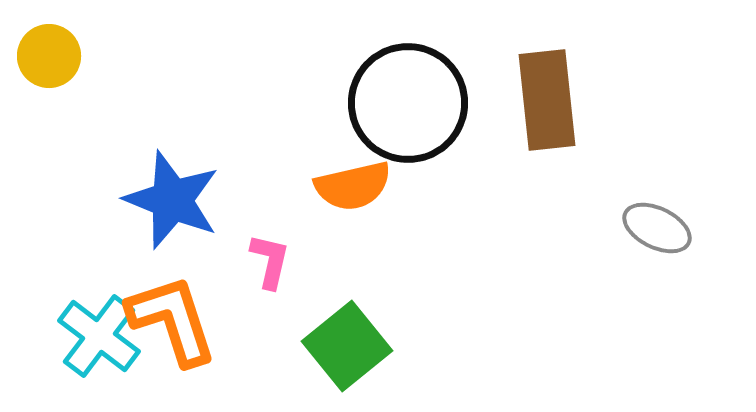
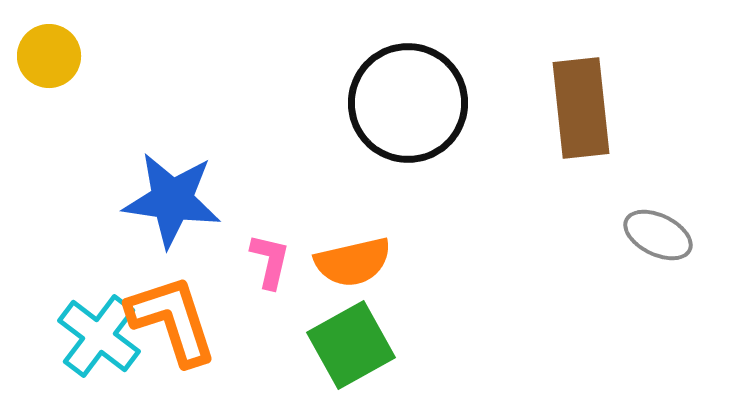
brown rectangle: moved 34 px right, 8 px down
orange semicircle: moved 76 px down
blue star: rotated 14 degrees counterclockwise
gray ellipse: moved 1 px right, 7 px down
green square: moved 4 px right, 1 px up; rotated 10 degrees clockwise
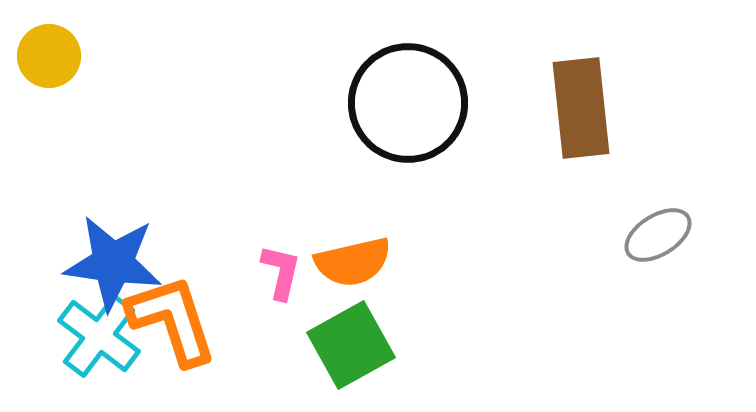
blue star: moved 59 px left, 63 px down
gray ellipse: rotated 58 degrees counterclockwise
pink L-shape: moved 11 px right, 11 px down
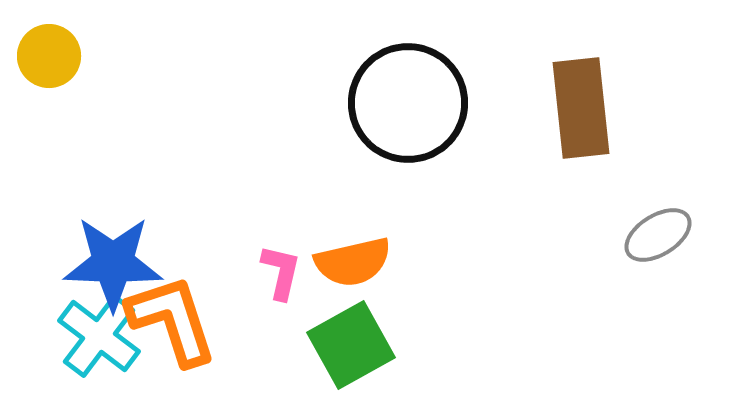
blue star: rotated 6 degrees counterclockwise
